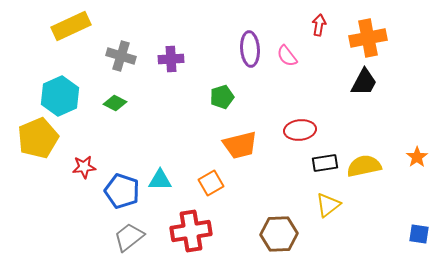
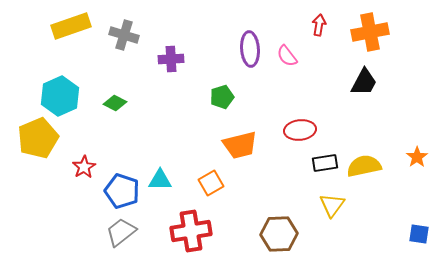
yellow rectangle: rotated 6 degrees clockwise
orange cross: moved 2 px right, 6 px up
gray cross: moved 3 px right, 21 px up
red star: rotated 25 degrees counterclockwise
yellow triangle: moved 4 px right; rotated 16 degrees counterclockwise
gray trapezoid: moved 8 px left, 5 px up
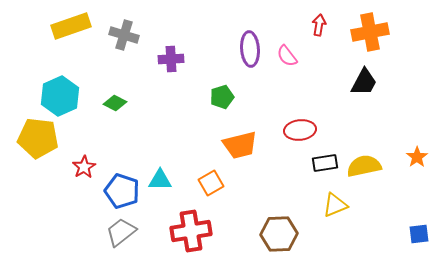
yellow pentagon: rotated 30 degrees clockwise
yellow triangle: moved 3 px right; rotated 32 degrees clockwise
blue square: rotated 15 degrees counterclockwise
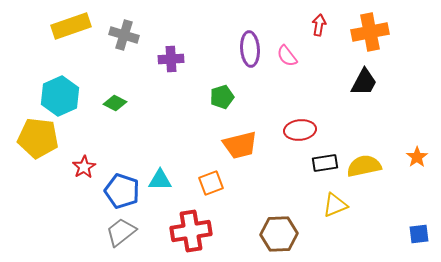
orange square: rotated 10 degrees clockwise
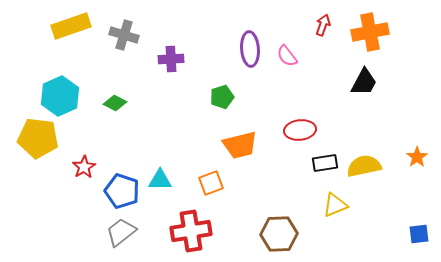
red arrow: moved 4 px right; rotated 10 degrees clockwise
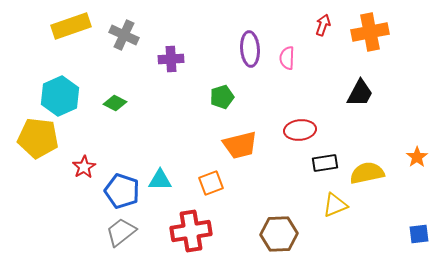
gray cross: rotated 8 degrees clockwise
pink semicircle: moved 2 px down; rotated 40 degrees clockwise
black trapezoid: moved 4 px left, 11 px down
yellow semicircle: moved 3 px right, 7 px down
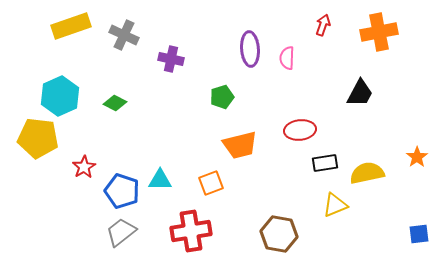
orange cross: moved 9 px right
purple cross: rotated 15 degrees clockwise
brown hexagon: rotated 12 degrees clockwise
